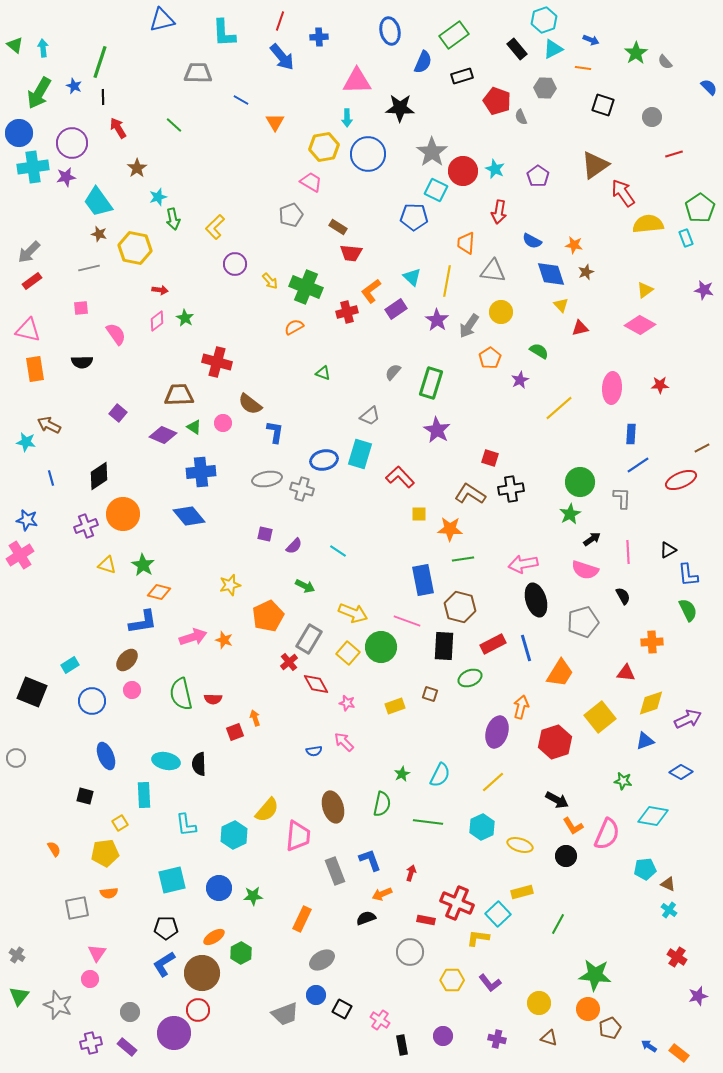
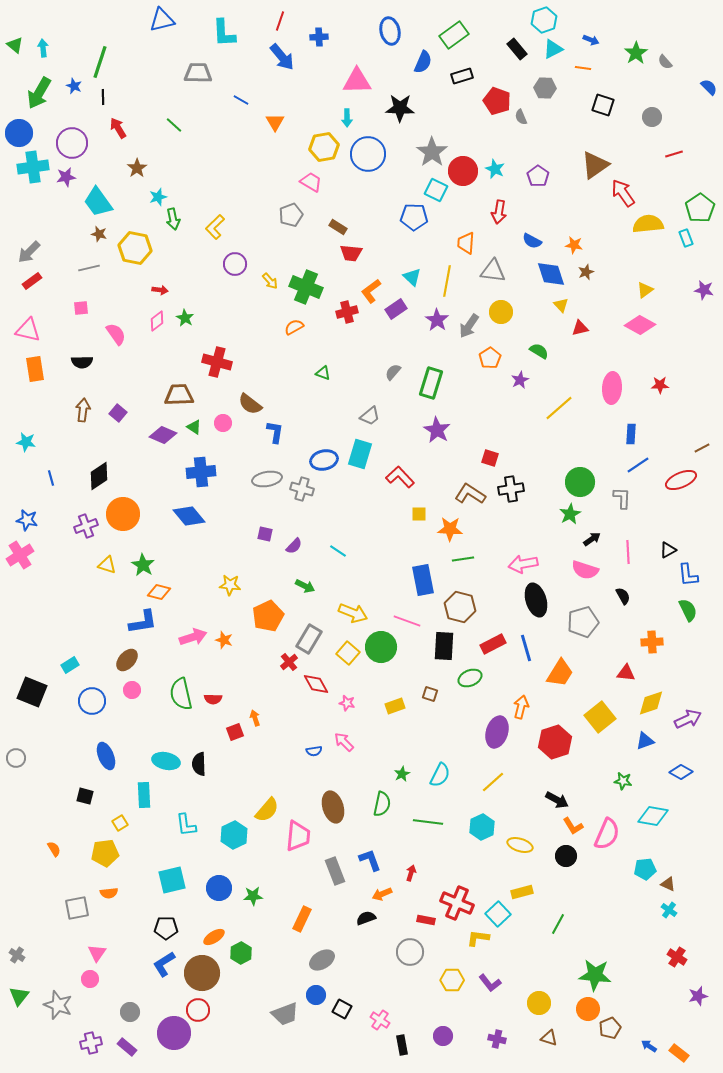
brown arrow at (49, 425): moved 34 px right, 15 px up; rotated 70 degrees clockwise
yellow star at (230, 585): rotated 20 degrees clockwise
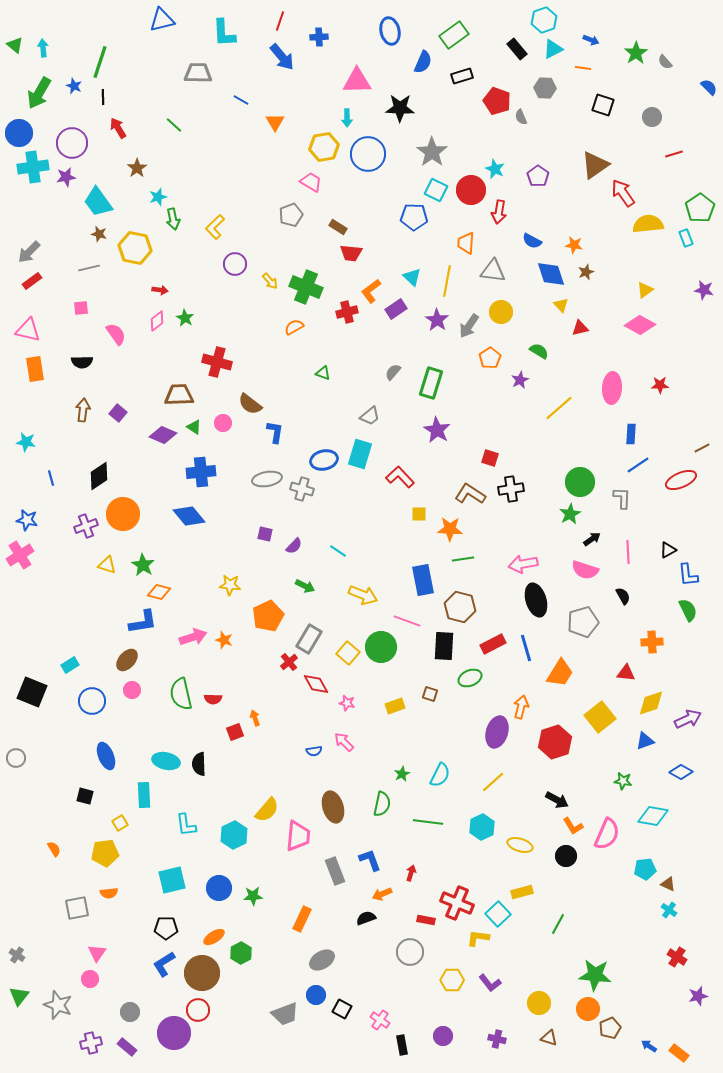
red circle at (463, 171): moved 8 px right, 19 px down
yellow arrow at (353, 613): moved 10 px right, 18 px up
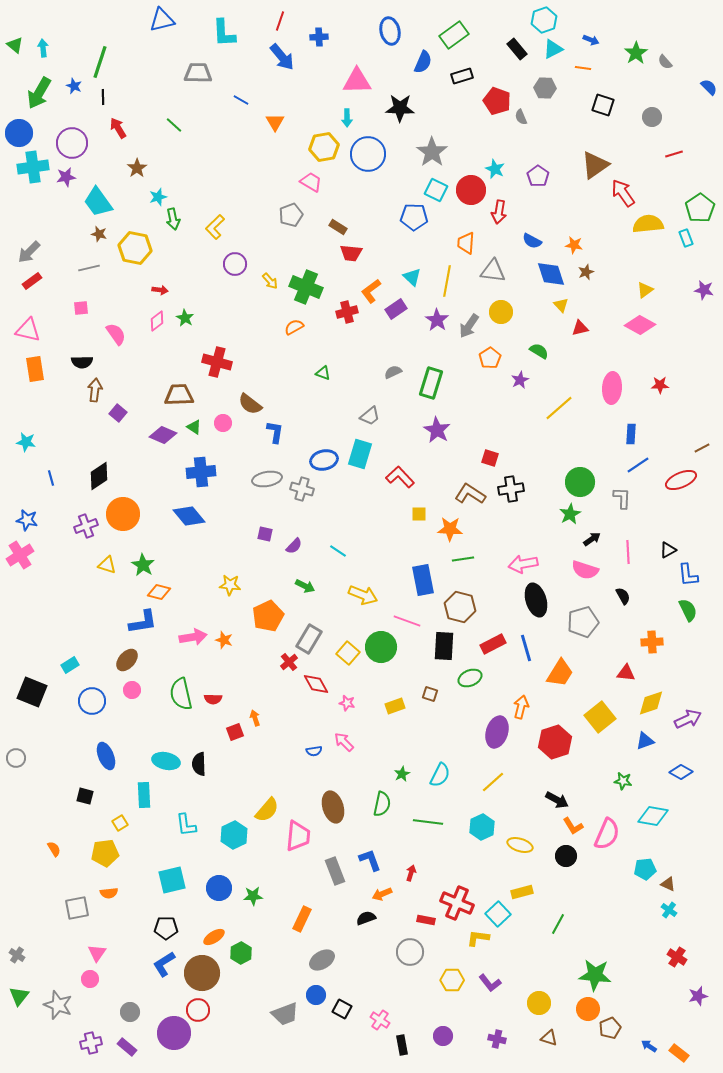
gray semicircle at (393, 372): rotated 24 degrees clockwise
brown arrow at (83, 410): moved 12 px right, 20 px up
pink arrow at (193, 637): rotated 8 degrees clockwise
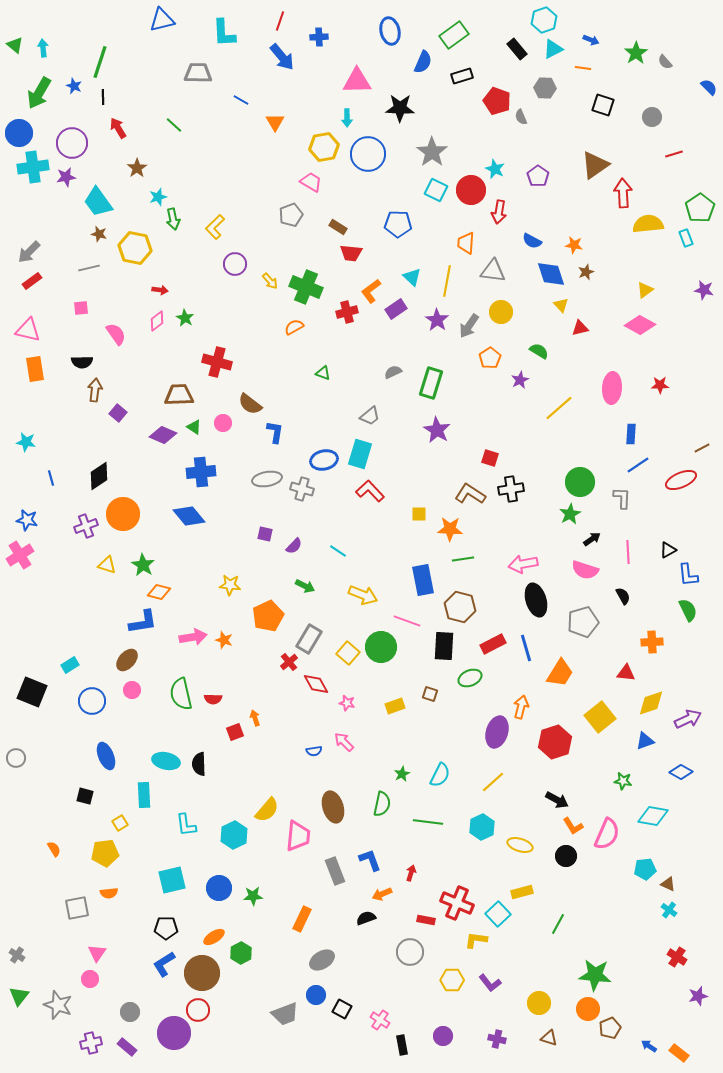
red arrow at (623, 193): rotated 32 degrees clockwise
blue pentagon at (414, 217): moved 16 px left, 7 px down
red L-shape at (400, 477): moved 30 px left, 14 px down
yellow L-shape at (478, 938): moved 2 px left, 2 px down
